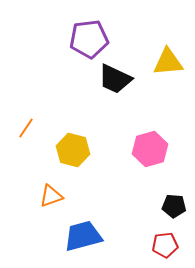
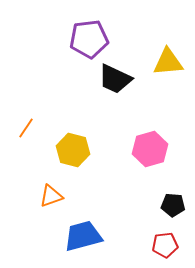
black pentagon: moved 1 px left, 1 px up
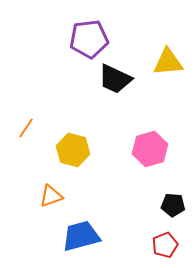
blue trapezoid: moved 2 px left
red pentagon: rotated 15 degrees counterclockwise
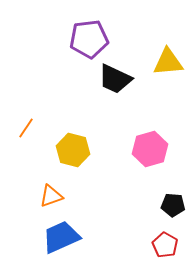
blue trapezoid: moved 20 px left, 1 px down; rotated 9 degrees counterclockwise
red pentagon: rotated 20 degrees counterclockwise
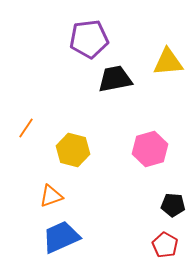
black trapezoid: rotated 144 degrees clockwise
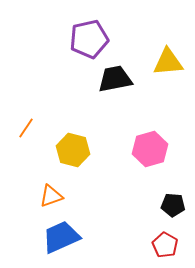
purple pentagon: rotated 6 degrees counterclockwise
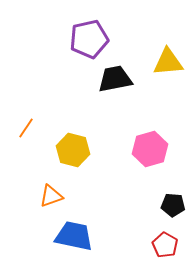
blue trapezoid: moved 13 px right, 1 px up; rotated 36 degrees clockwise
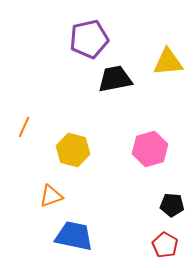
orange line: moved 2 px left, 1 px up; rotated 10 degrees counterclockwise
black pentagon: moved 1 px left
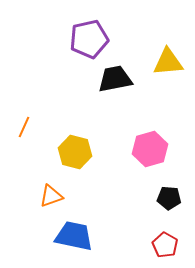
yellow hexagon: moved 2 px right, 2 px down
black pentagon: moved 3 px left, 7 px up
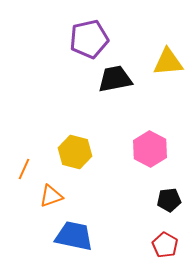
orange line: moved 42 px down
pink hexagon: rotated 16 degrees counterclockwise
black pentagon: moved 2 px down; rotated 10 degrees counterclockwise
